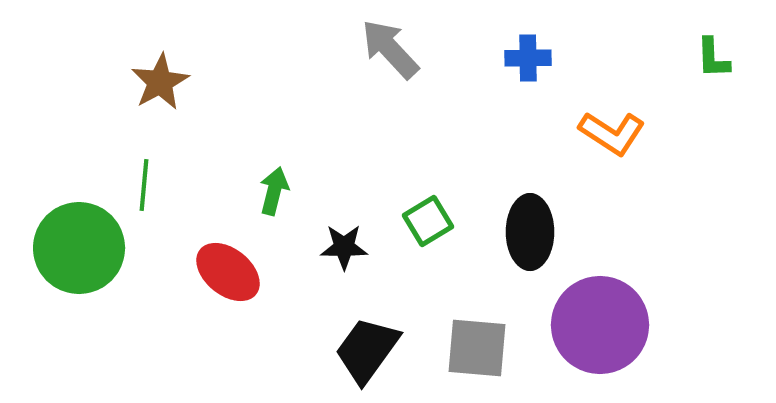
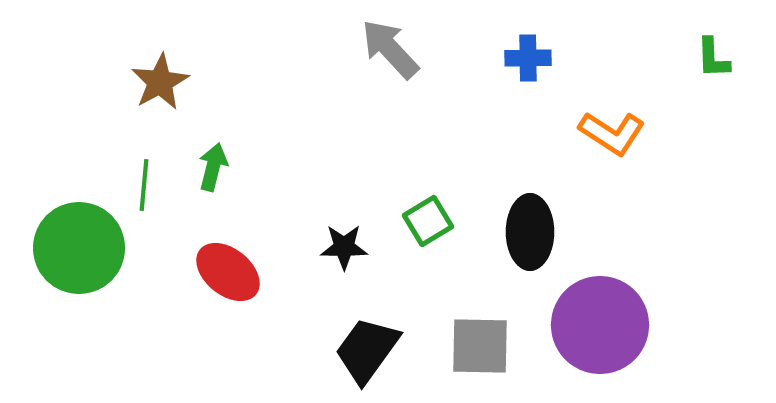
green arrow: moved 61 px left, 24 px up
gray square: moved 3 px right, 2 px up; rotated 4 degrees counterclockwise
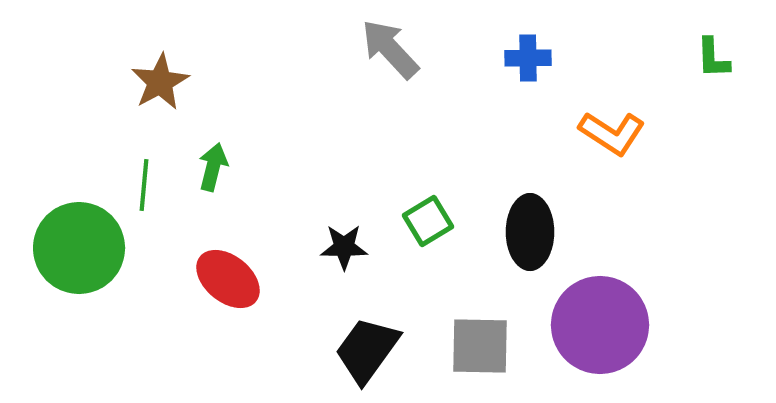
red ellipse: moved 7 px down
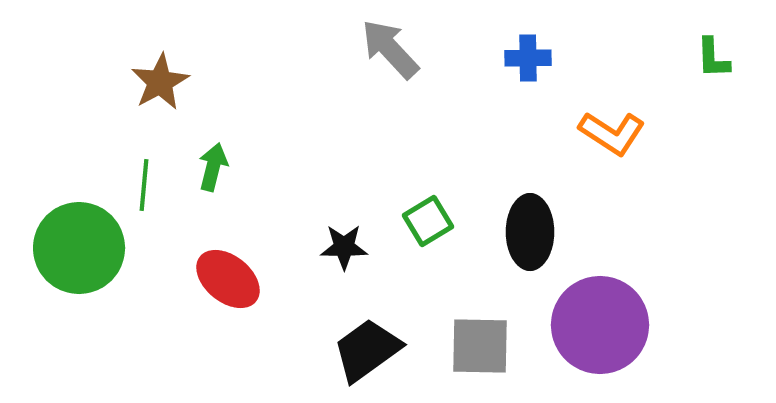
black trapezoid: rotated 18 degrees clockwise
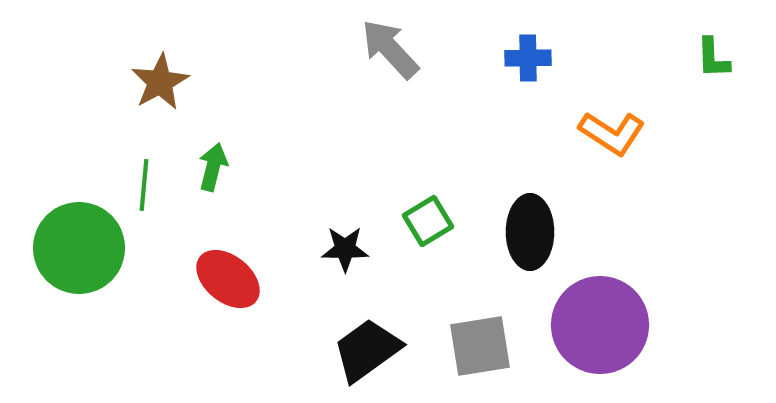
black star: moved 1 px right, 2 px down
gray square: rotated 10 degrees counterclockwise
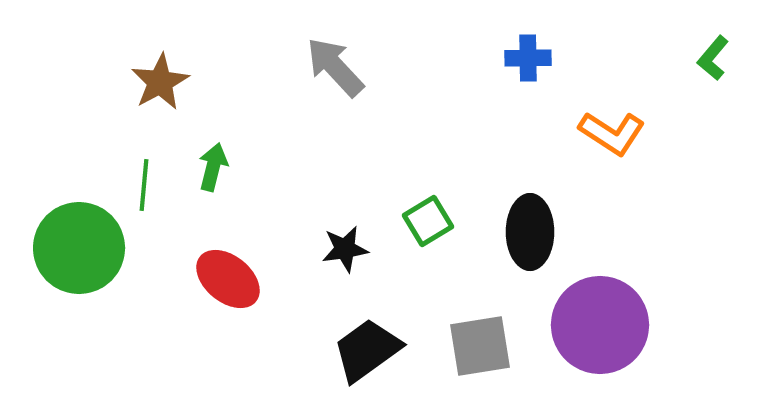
gray arrow: moved 55 px left, 18 px down
green L-shape: rotated 42 degrees clockwise
black star: rotated 9 degrees counterclockwise
